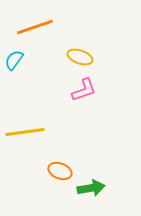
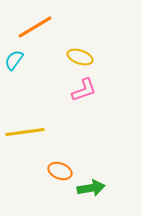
orange line: rotated 12 degrees counterclockwise
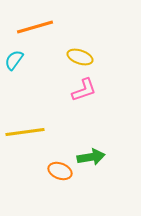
orange line: rotated 15 degrees clockwise
green arrow: moved 31 px up
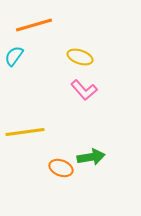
orange line: moved 1 px left, 2 px up
cyan semicircle: moved 4 px up
pink L-shape: rotated 68 degrees clockwise
orange ellipse: moved 1 px right, 3 px up
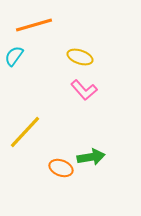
yellow line: rotated 39 degrees counterclockwise
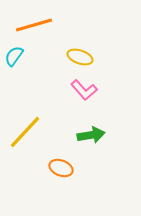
green arrow: moved 22 px up
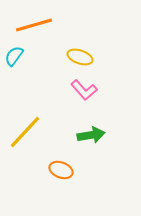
orange ellipse: moved 2 px down
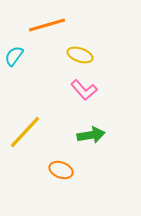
orange line: moved 13 px right
yellow ellipse: moved 2 px up
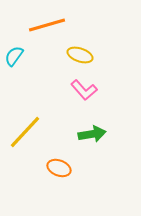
green arrow: moved 1 px right, 1 px up
orange ellipse: moved 2 px left, 2 px up
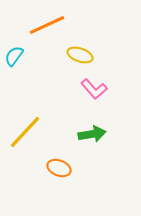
orange line: rotated 9 degrees counterclockwise
pink L-shape: moved 10 px right, 1 px up
